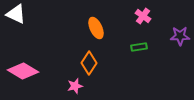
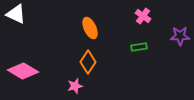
orange ellipse: moved 6 px left
orange diamond: moved 1 px left, 1 px up
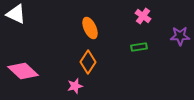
pink diamond: rotated 12 degrees clockwise
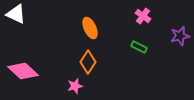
purple star: rotated 12 degrees counterclockwise
green rectangle: rotated 35 degrees clockwise
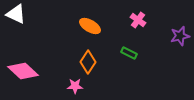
pink cross: moved 5 px left, 4 px down
orange ellipse: moved 2 px up; rotated 35 degrees counterclockwise
green rectangle: moved 10 px left, 6 px down
pink star: rotated 14 degrees clockwise
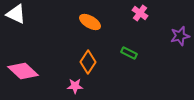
pink cross: moved 2 px right, 7 px up
orange ellipse: moved 4 px up
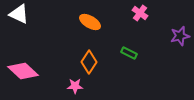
white triangle: moved 3 px right
orange diamond: moved 1 px right
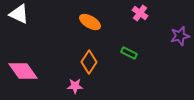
pink diamond: rotated 12 degrees clockwise
